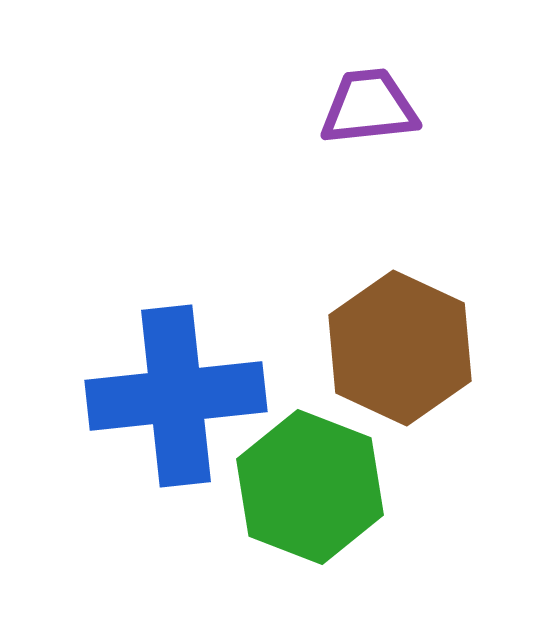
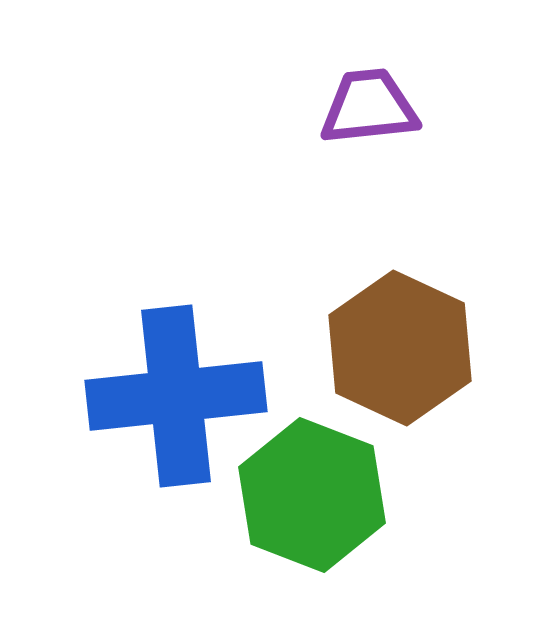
green hexagon: moved 2 px right, 8 px down
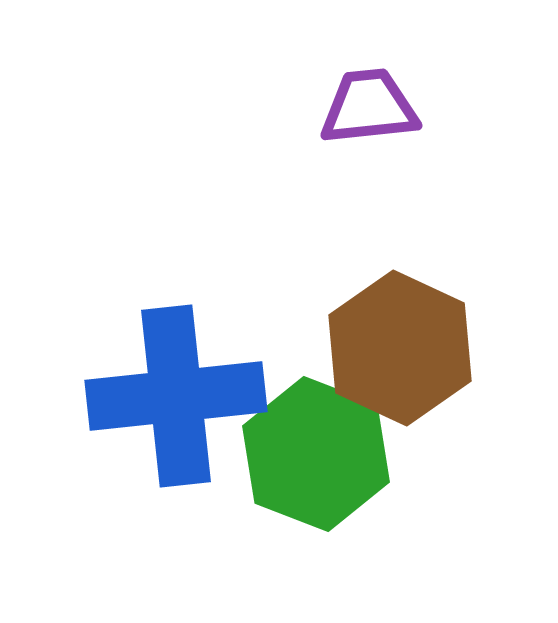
green hexagon: moved 4 px right, 41 px up
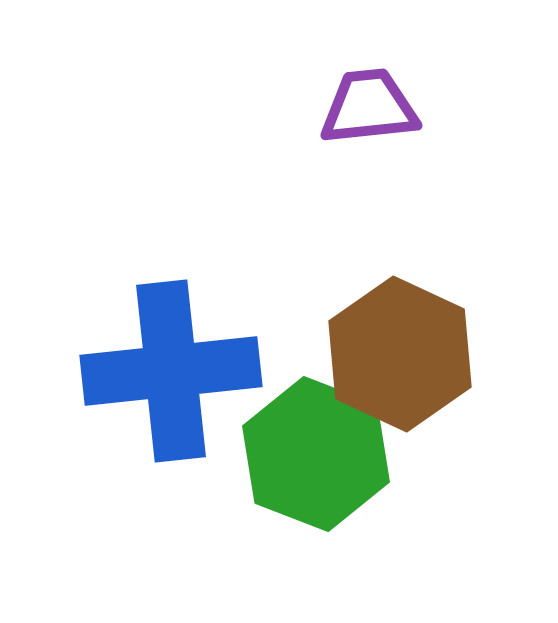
brown hexagon: moved 6 px down
blue cross: moved 5 px left, 25 px up
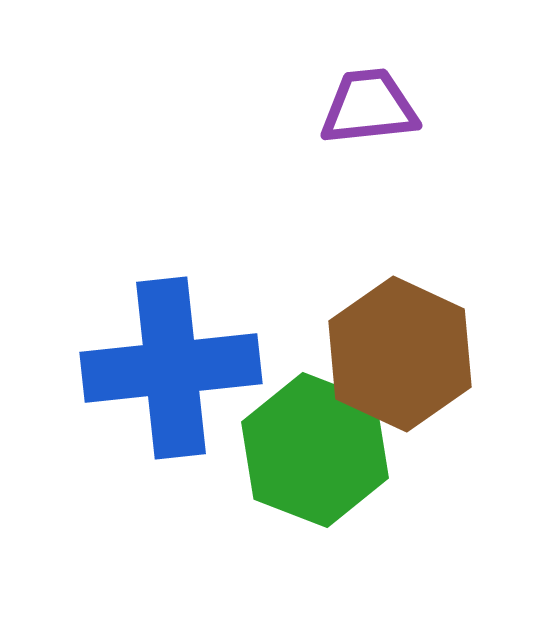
blue cross: moved 3 px up
green hexagon: moved 1 px left, 4 px up
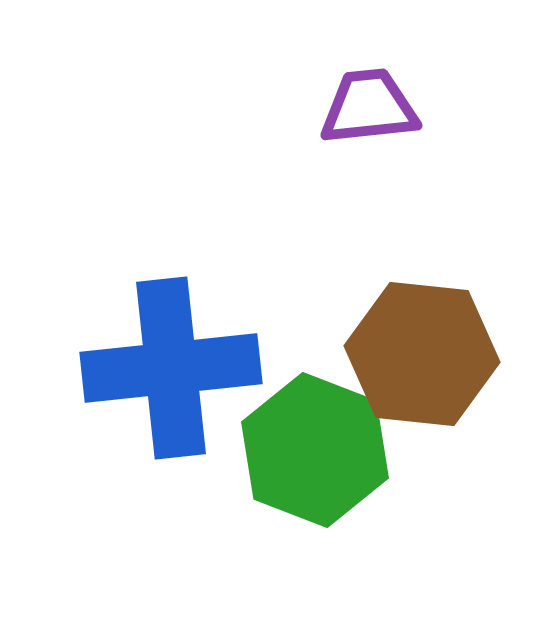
brown hexagon: moved 22 px right; rotated 19 degrees counterclockwise
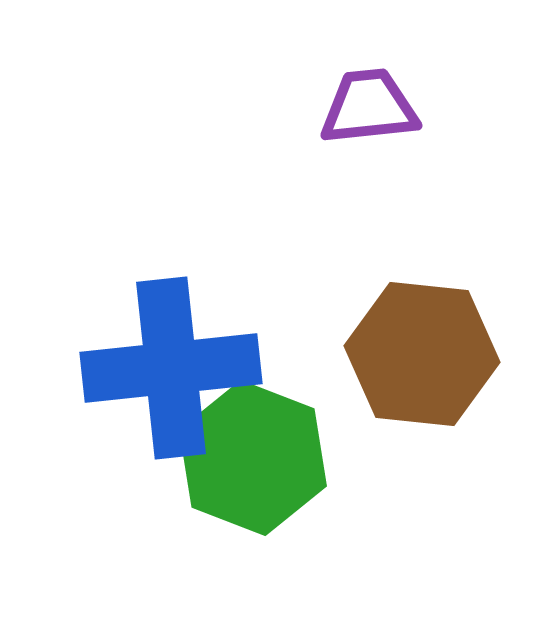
green hexagon: moved 62 px left, 8 px down
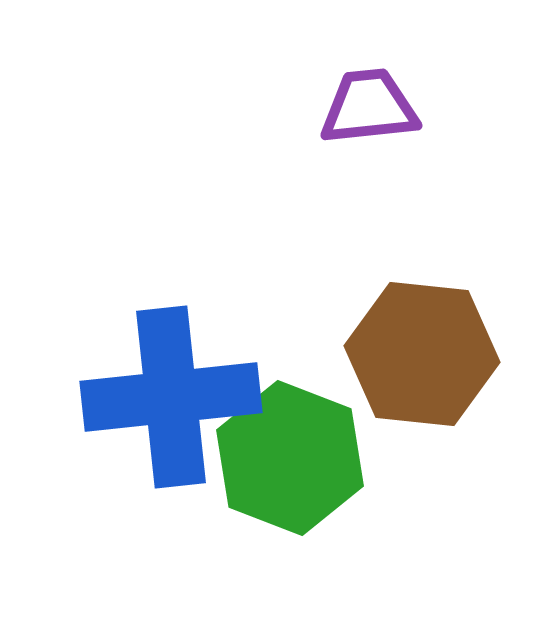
blue cross: moved 29 px down
green hexagon: moved 37 px right
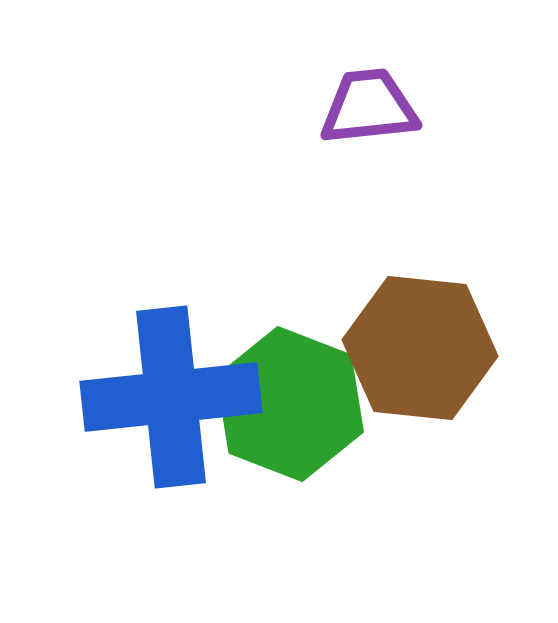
brown hexagon: moved 2 px left, 6 px up
green hexagon: moved 54 px up
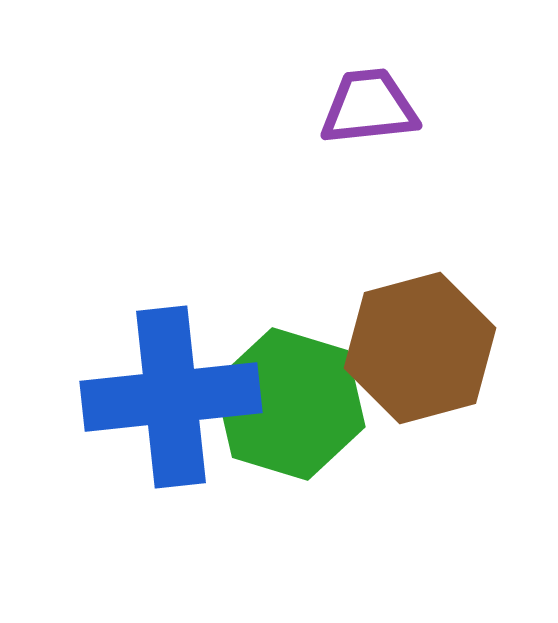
brown hexagon: rotated 21 degrees counterclockwise
green hexagon: rotated 4 degrees counterclockwise
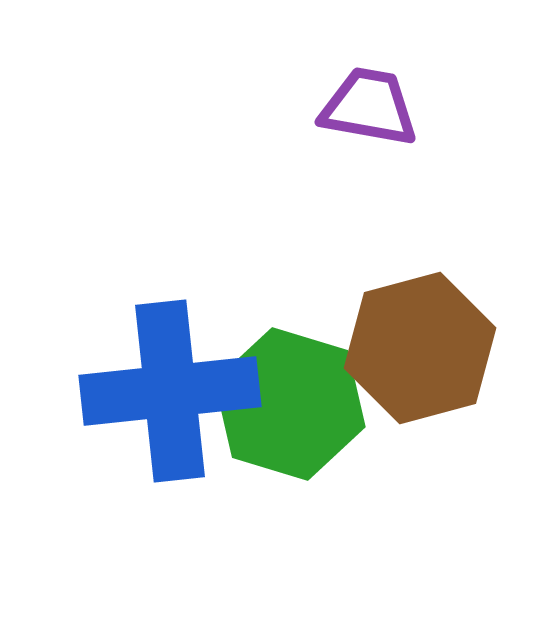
purple trapezoid: rotated 16 degrees clockwise
blue cross: moved 1 px left, 6 px up
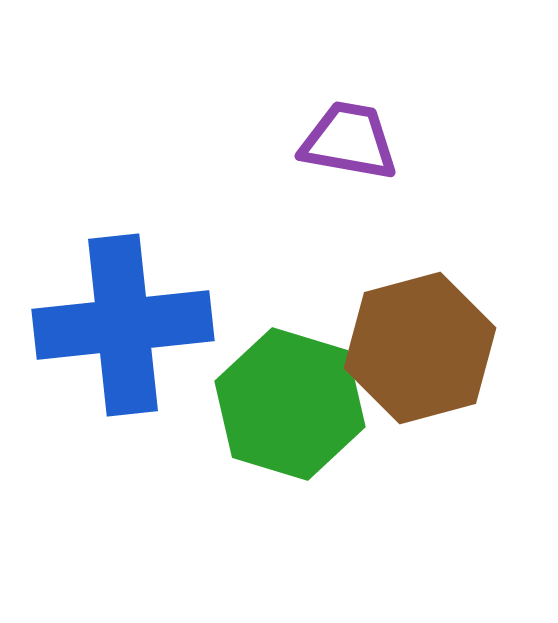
purple trapezoid: moved 20 px left, 34 px down
blue cross: moved 47 px left, 66 px up
